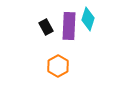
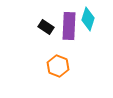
black rectangle: rotated 28 degrees counterclockwise
orange hexagon: rotated 10 degrees counterclockwise
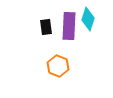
black rectangle: rotated 49 degrees clockwise
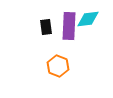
cyan diamond: rotated 65 degrees clockwise
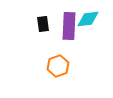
black rectangle: moved 3 px left, 3 px up
orange hexagon: rotated 20 degrees clockwise
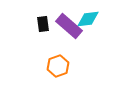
purple rectangle: rotated 52 degrees counterclockwise
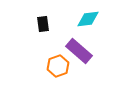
purple rectangle: moved 10 px right, 25 px down
